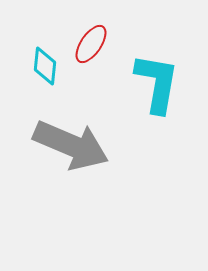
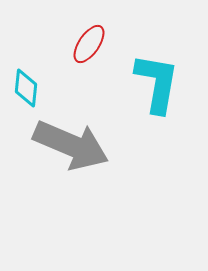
red ellipse: moved 2 px left
cyan diamond: moved 19 px left, 22 px down
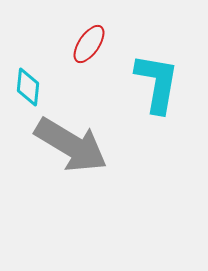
cyan diamond: moved 2 px right, 1 px up
gray arrow: rotated 8 degrees clockwise
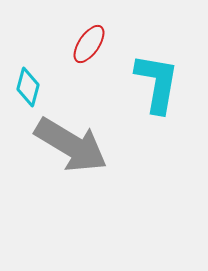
cyan diamond: rotated 9 degrees clockwise
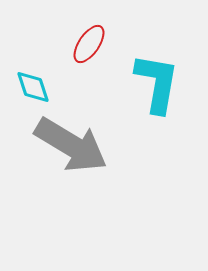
cyan diamond: moved 5 px right; rotated 33 degrees counterclockwise
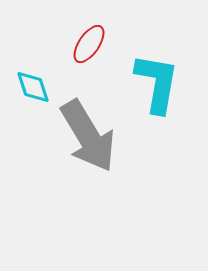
gray arrow: moved 17 px right, 9 px up; rotated 28 degrees clockwise
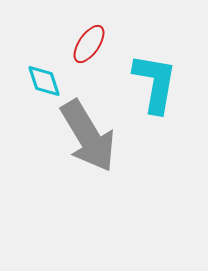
cyan L-shape: moved 2 px left
cyan diamond: moved 11 px right, 6 px up
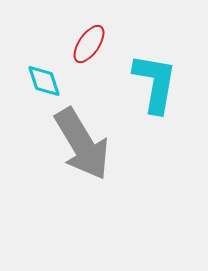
gray arrow: moved 6 px left, 8 px down
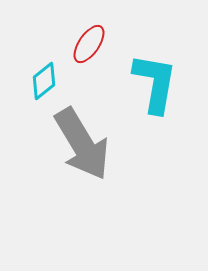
cyan diamond: rotated 69 degrees clockwise
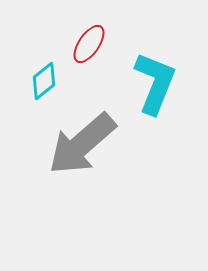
cyan L-shape: rotated 12 degrees clockwise
gray arrow: rotated 80 degrees clockwise
